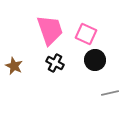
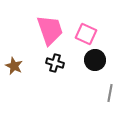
black cross: rotated 12 degrees counterclockwise
gray line: rotated 66 degrees counterclockwise
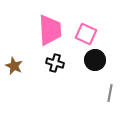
pink trapezoid: rotated 16 degrees clockwise
